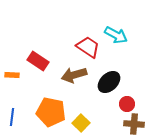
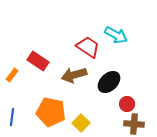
orange rectangle: rotated 56 degrees counterclockwise
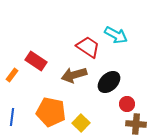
red rectangle: moved 2 px left
brown cross: moved 2 px right
